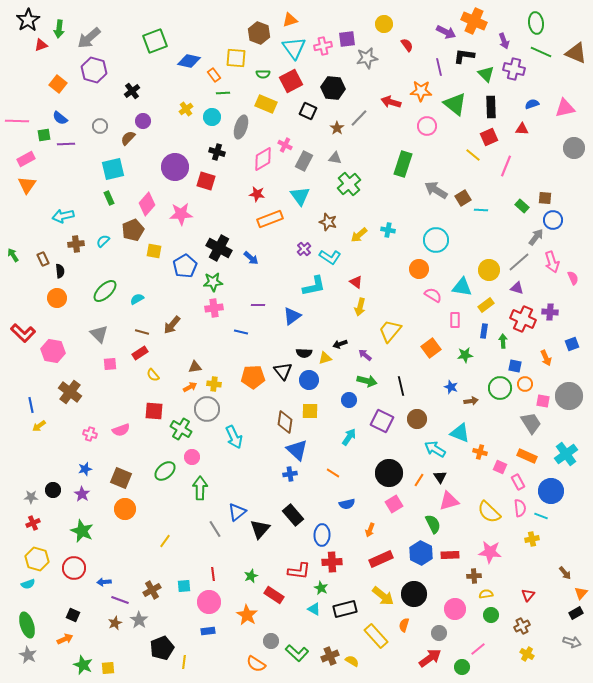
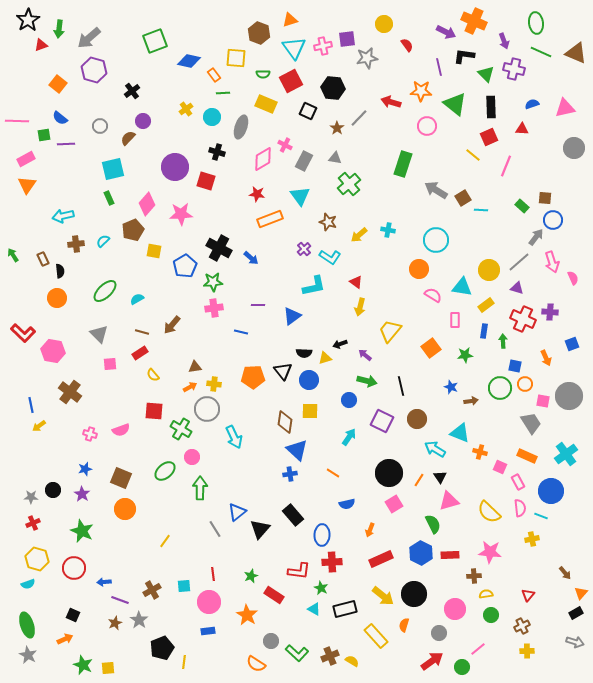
gray arrow at (572, 642): moved 3 px right
yellow cross at (527, 654): moved 3 px up; rotated 32 degrees counterclockwise
red arrow at (430, 658): moved 2 px right, 3 px down
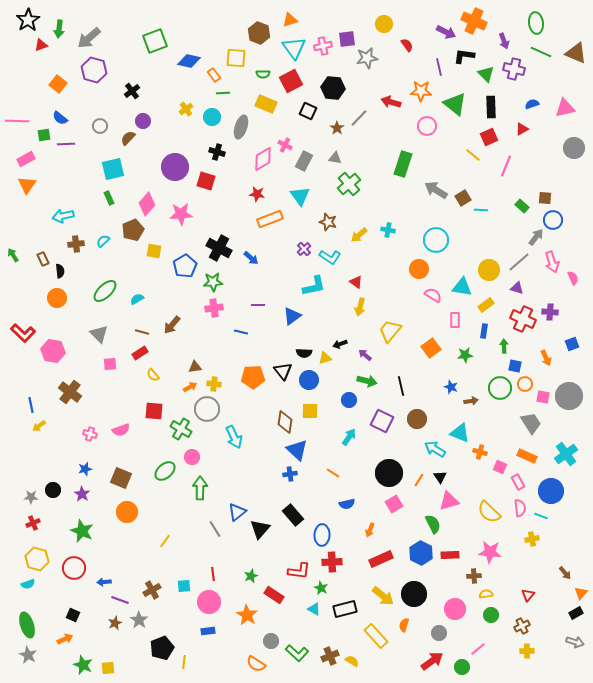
red triangle at (522, 129): rotated 32 degrees counterclockwise
green arrow at (503, 341): moved 1 px right, 5 px down
pink square at (543, 401): moved 4 px up
orange circle at (125, 509): moved 2 px right, 3 px down
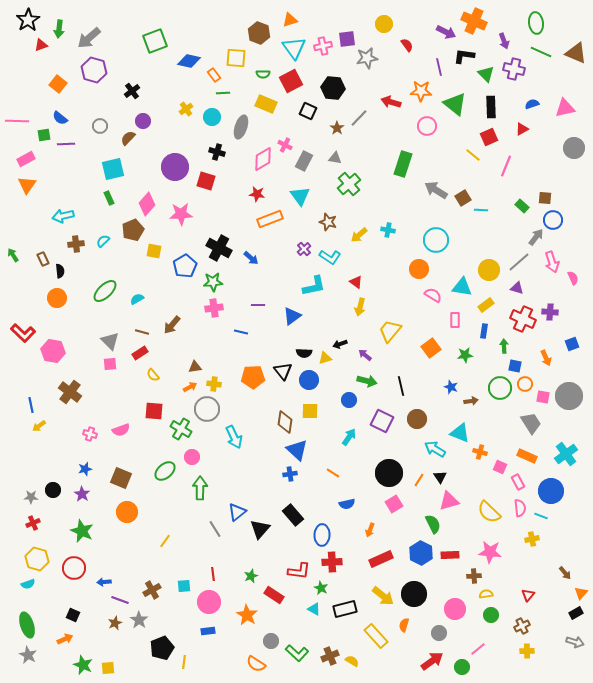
gray triangle at (99, 334): moved 11 px right, 7 px down
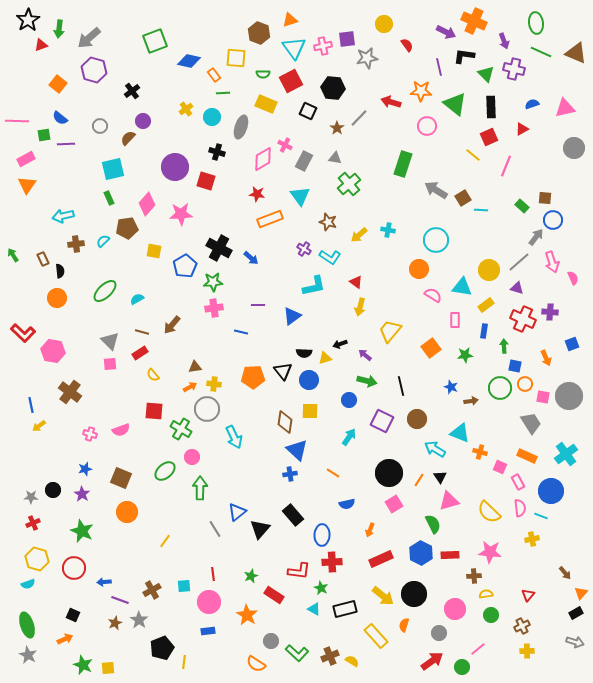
brown pentagon at (133, 230): moved 6 px left, 2 px up; rotated 15 degrees clockwise
purple cross at (304, 249): rotated 16 degrees counterclockwise
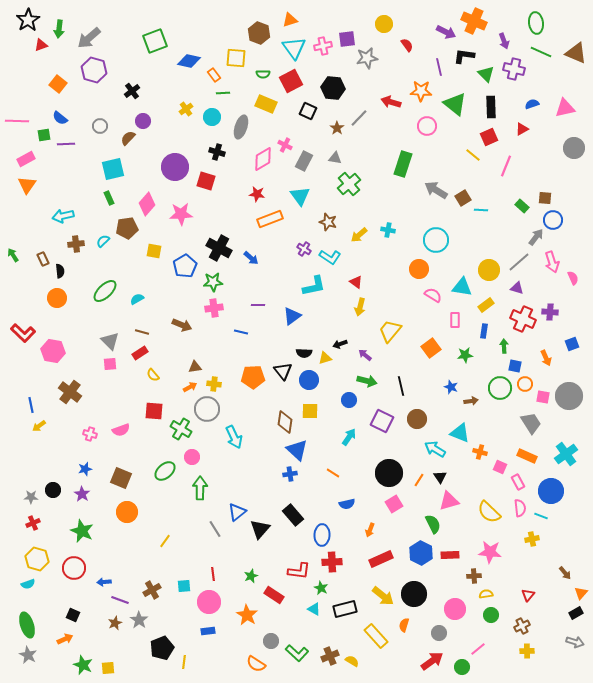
brown arrow at (172, 325): moved 10 px right; rotated 108 degrees counterclockwise
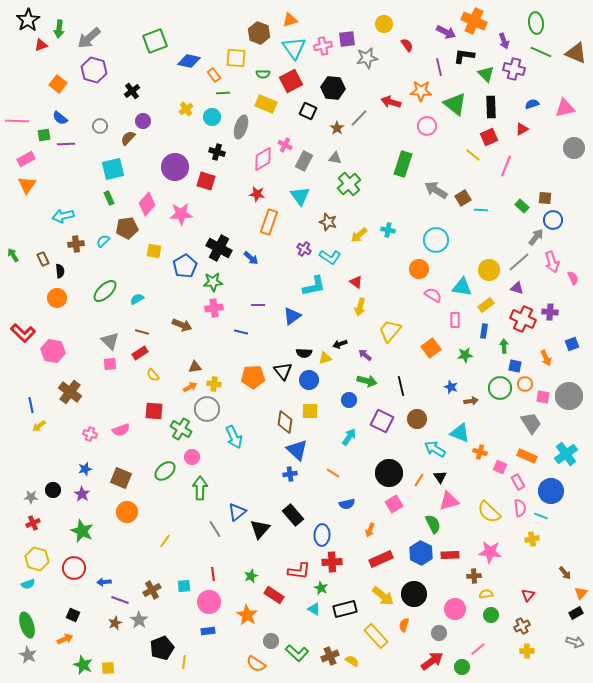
orange rectangle at (270, 219): moved 1 px left, 3 px down; rotated 50 degrees counterclockwise
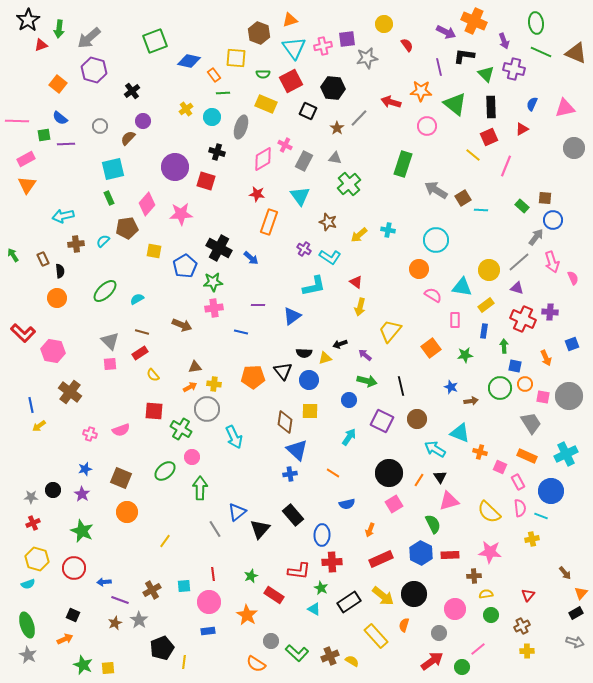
blue semicircle at (532, 104): rotated 48 degrees counterclockwise
cyan cross at (566, 454): rotated 10 degrees clockwise
black rectangle at (345, 609): moved 4 px right, 7 px up; rotated 20 degrees counterclockwise
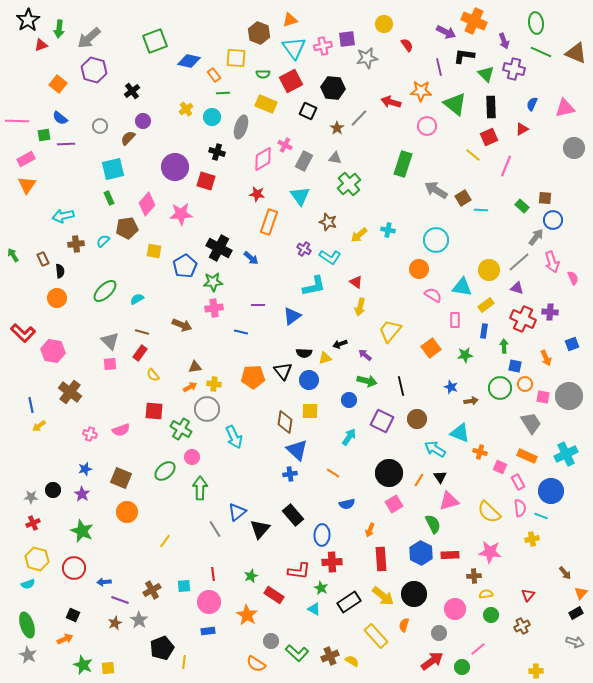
red rectangle at (140, 353): rotated 21 degrees counterclockwise
red rectangle at (381, 559): rotated 70 degrees counterclockwise
yellow cross at (527, 651): moved 9 px right, 20 px down
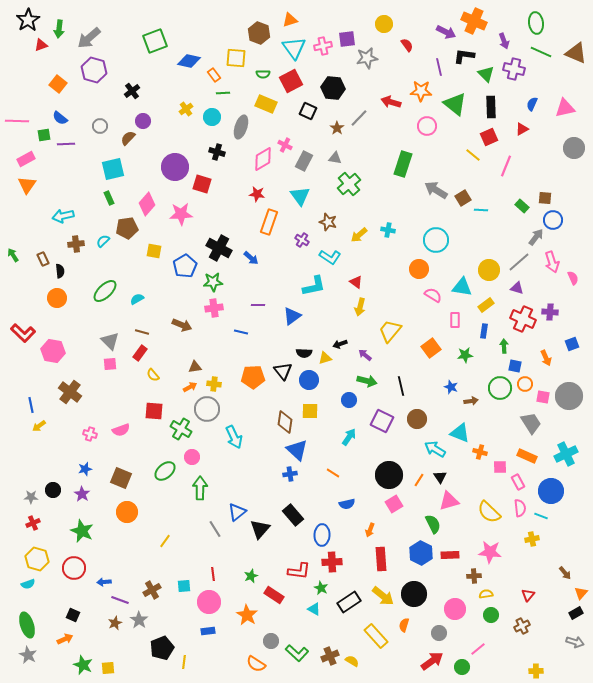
red square at (206, 181): moved 4 px left, 3 px down
purple cross at (304, 249): moved 2 px left, 9 px up
pink square at (500, 467): rotated 24 degrees counterclockwise
black circle at (389, 473): moved 2 px down
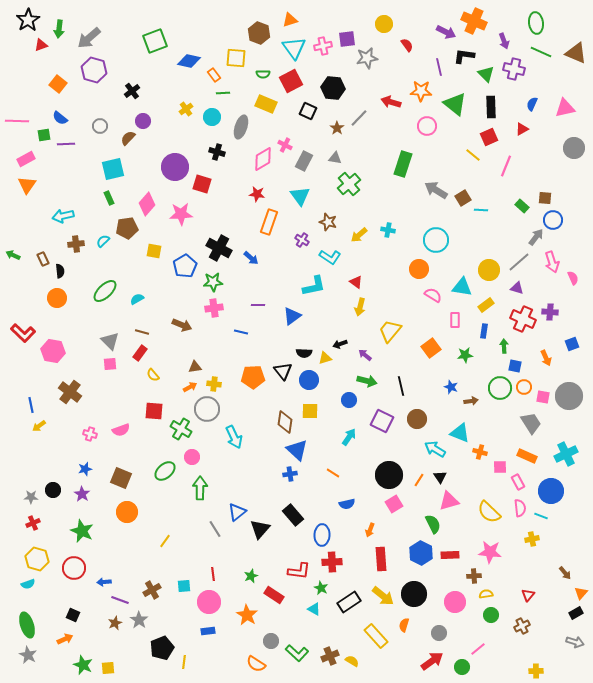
green arrow at (13, 255): rotated 32 degrees counterclockwise
orange circle at (525, 384): moved 1 px left, 3 px down
pink circle at (455, 609): moved 7 px up
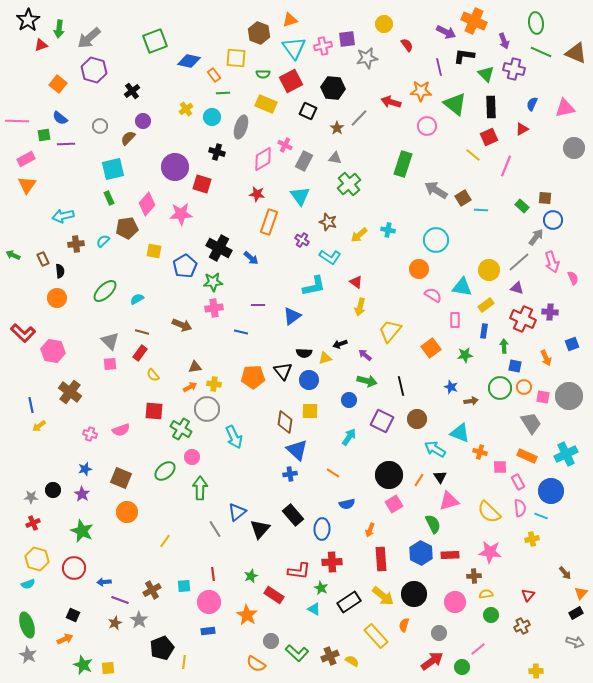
blue ellipse at (322, 535): moved 6 px up
